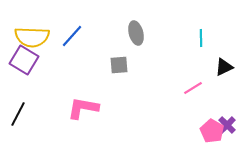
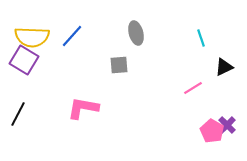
cyan line: rotated 18 degrees counterclockwise
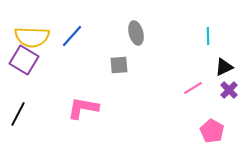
cyan line: moved 7 px right, 2 px up; rotated 18 degrees clockwise
purple cross: moved 2 px right, 35 px up
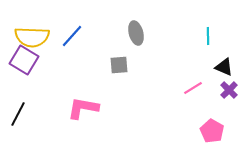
black triangle: rotated 48 degrees clockwise
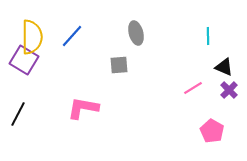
yellow semicircle: rotated 92 degrees counterclockwise
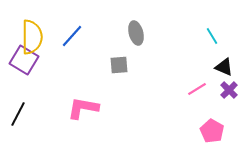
cyan line: moved 4 px right; rotated 30 degrees counterclockwise
pink line: moved 4 px right, 1 px down
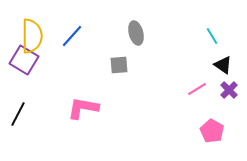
yellow semicircle: moved 1 px up
black triangle: moved 1 px left, 2 px up; rotated 12 degrees clockwise
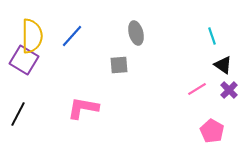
cyan line: rotated 12 degrees clockwise
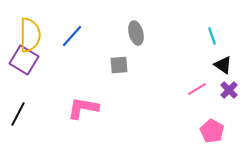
yellow semicircle: moved 2 px left, 1 px up
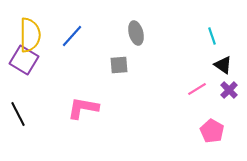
black line: rotated 55 degrees counterclockwise
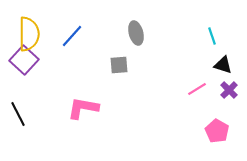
yellow semicircle: moved 1 px left, 1 px up
purple square: rotated 12 degrees clockwise
black triangle: rotated 18 degrees counterclockwise
pink pentagon: moved 5 px right
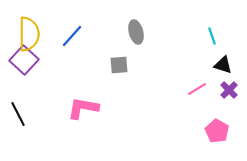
gray ellipse: moved 1 px up
